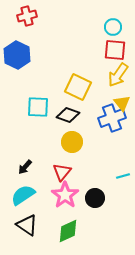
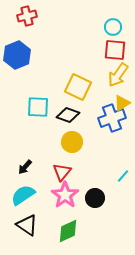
blue hexagon: rotated 12 degrees clockwise
yellow triangle: rotated 36 degrees clockwise
cyan line: rotated 32 degrees counterclockwise
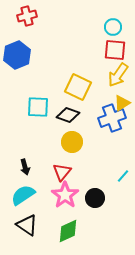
black arrow: rotated 56 degrees counterclockwise
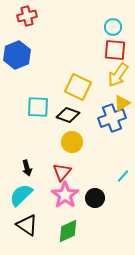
black arrow: moved 2 px right, 1 px down
cyan semicircle: moved 2 px left; rotated 10 degrees counterclockwise
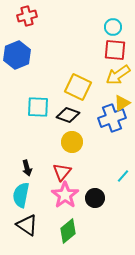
yellow arrow: rotated 20 degrees clockwise
cyan semicircle: rotated 35 degrees counterclockwise
green diamond: rotated 15 degrees counterclockwise
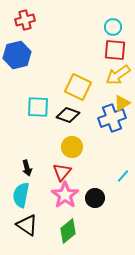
red cross: moved 2 px left, 4 px down
blue hexagon: rotated 8 degrees clockwise
yellow circle: moved 5 px down
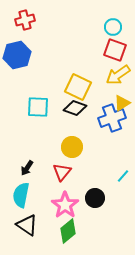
red square: rotated 15 degrees clockwise
black diamond: moved 7 px right, 7 px up
black arrow: rotated 49 degrees clockwise
pink star: moved 10 px down
